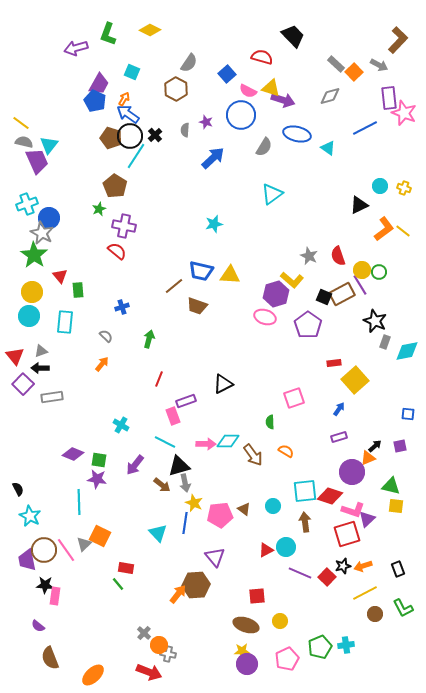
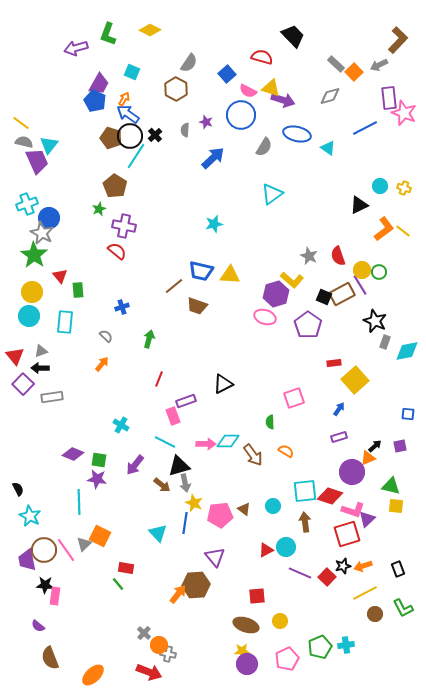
gray arrow at (379, 65): rotated 126 degrees clockwise
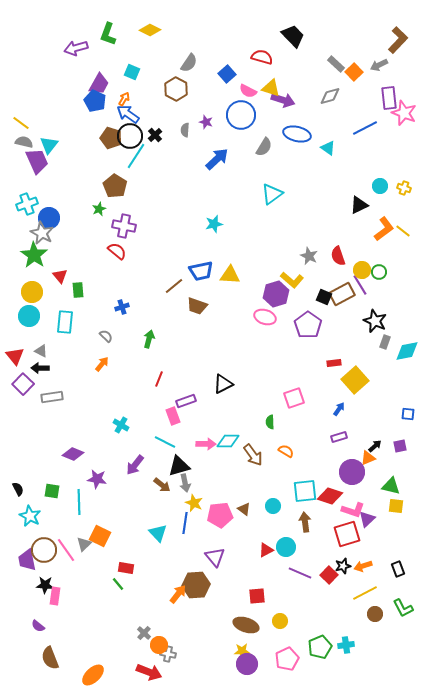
blue arrow at (213, 158): moved 4 px right, 1 px down
blue trapezoid at (201, 271): rotated 25 degrees counterclockwise
gray triangle at (41, 351): rotated 48 degrees clockwise
green square at (99, 460): moved 47 px left, 31 px down
red square at (327, 577): moved 2 px right, 2 px up
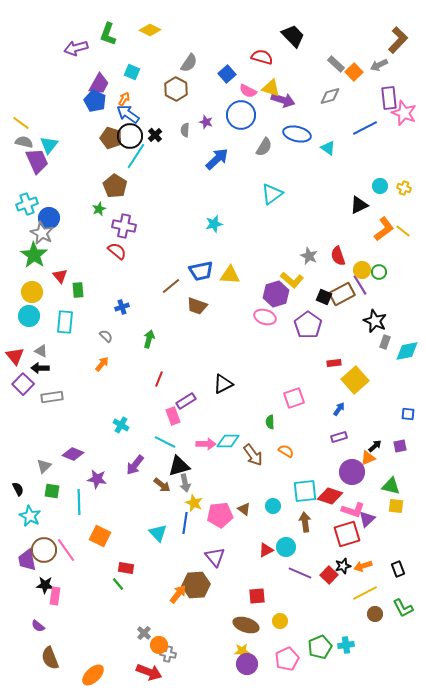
brown line at (174, 286): moved 3 px left
purple rectangle at (186, 401): rotated 12 degrees counterclockwise
gray triangle at (84, 544): moved 40 px left, 78 px up
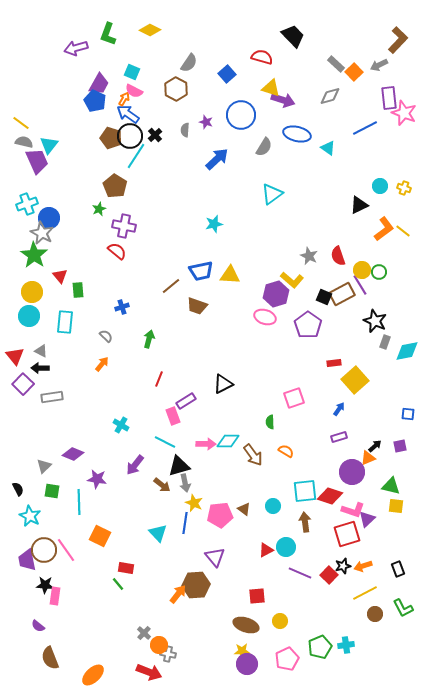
pink semicircle at (248, 91): moved 114 px left
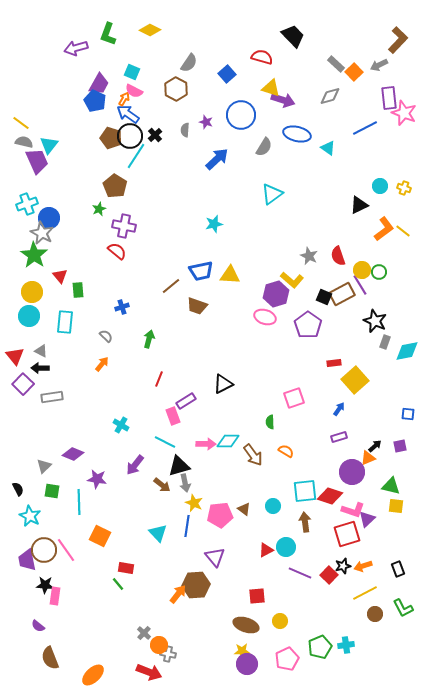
blue line at (185, 523): moved 2 px right, 3 px down
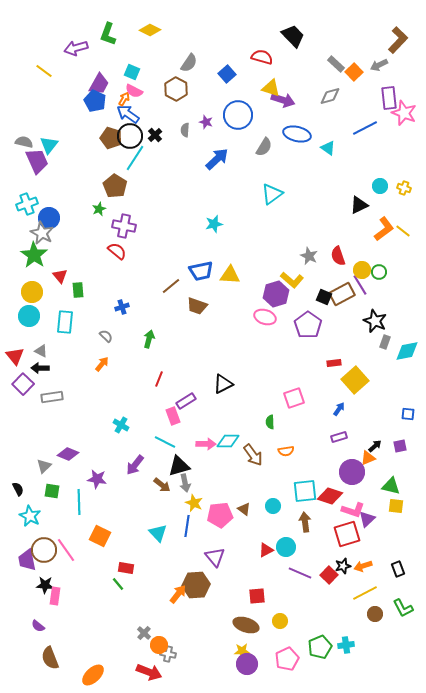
blue circle at (241, 115): moved 3 px left
yellow line at (21, 123): moved 23 px right, 52 px up
cyan line at (136, 156): moved 1 px left, 2 px down
orange semicircle at (286, 451): rotated 140 degrees clockwise
purple diamond at (73, 454): moved 5 px left
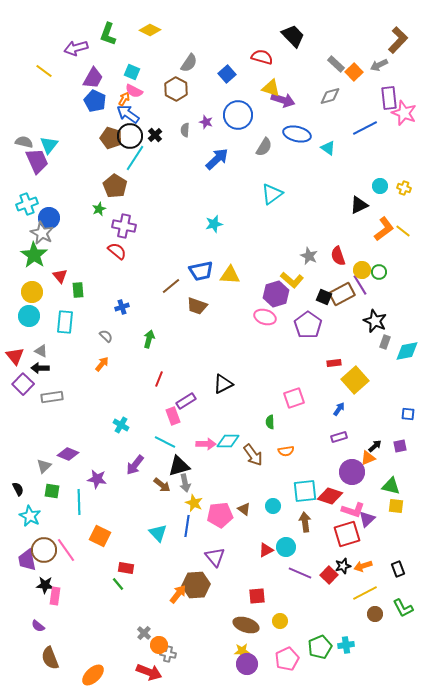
purple trapezoid at (99, 84): moved 6 px left, 6 px up
